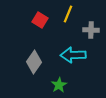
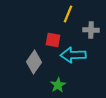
red square: moved 13 px right, 20 px down; rotated 21 degrees counterclockwise
green star: moved 1 px left
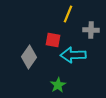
gray diamond: moved 5 px left, 5 px up
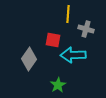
yellow line: rotated 18 degrees counterclockwise
gray cross: moved 5 px left, 1 px up; rotated 14 degrees clockwise
gray diamond: moved 2 px down
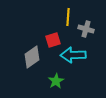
yellow line: moved 3 px down
red square: rotated 28 degrees counterclockwise
gray diamond: moved 3 px right, 2 px up; rotated 20 degrees clockwise
green star: moved 2 px left, 4 px up
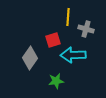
gray diamond: moved 2 px left, 1 px down; rotated 20 degrees counterclockwise
green star: rotated 21 degrees clockwise
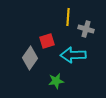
red square: moved 6 px left, 1 px down
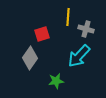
red square: moved 5 px left, 7 px up
cyan arrow: moved 6 px right, 1 px down; rotated 45 degrees counterclockwise
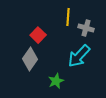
gray cross: moved 1 px up
red square: moved 4 px left, 1 px down; rotated 28 degrees counterclockwise
gray diamond: moved 1 px down
green star: rotated 14 degrees counterclockwise
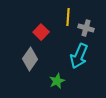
red square: moved 3 px right, 3 px up
cyan arrow: rotated 20 degrees counterclockwise
green star: moved 1 px right
